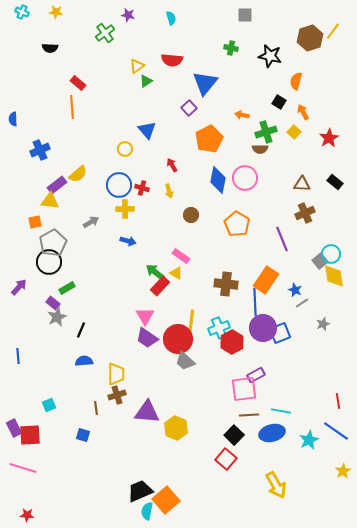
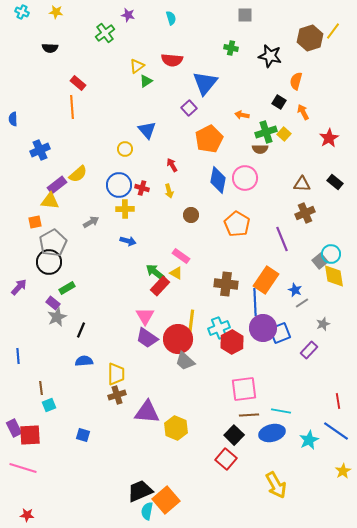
yellow square at (294, 132): moved 10 px left, 2 px down
purple rectangle at (256, 375): moved 53 px right, 25 px up; rotated 18 degrees counterclockwise
brown line at (96, 408): moved 55 px left, 20 px up
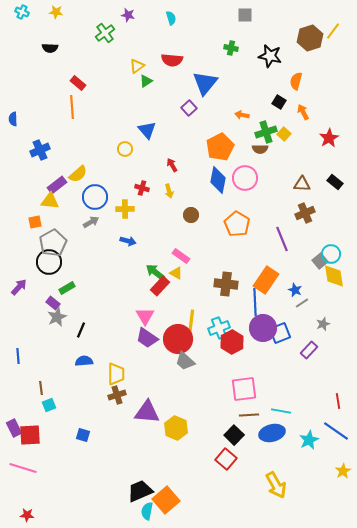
orange pentagon at (209, 139): moved 11 px right, 8 px down
blue circle at (119, 185): moved 24 px left, 12 px down
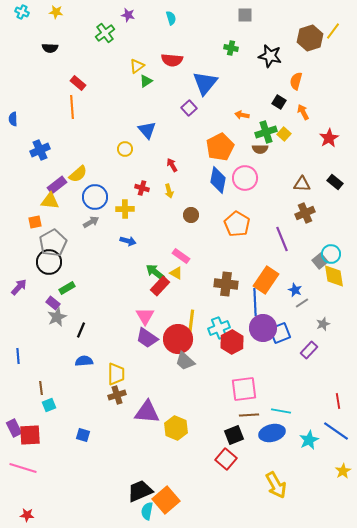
black square at (234, 435): rotated 24 degrees clockwise
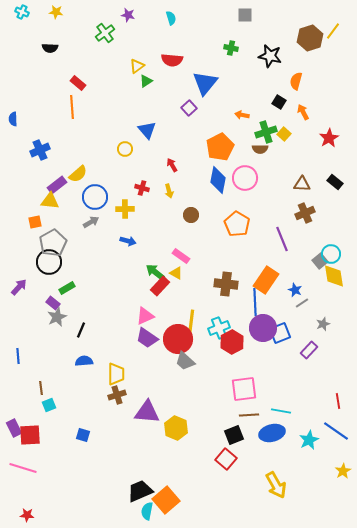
pink triangle at (145, 316): rotated 36 degrees clockwise
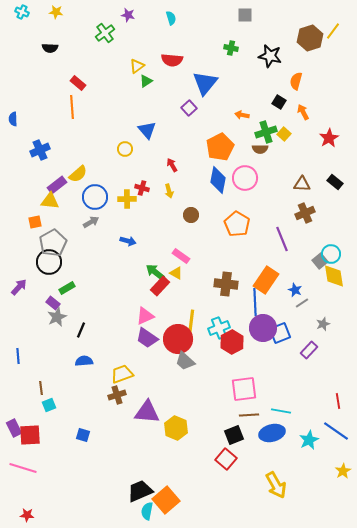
yellow cross at (125, 209): moved 2 px right, 10 px up
yellow trapezoid at (116, 374): moved 6 px right; rotated 110 degrees counterclockwise
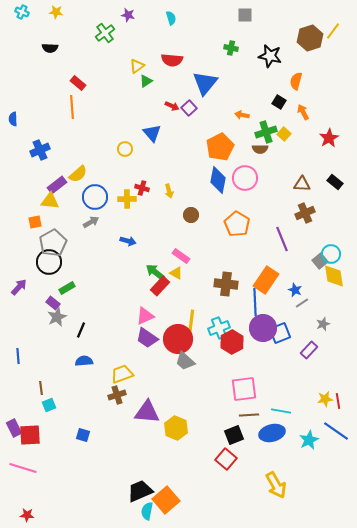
blue triangle at (147, 130): moved 5 px right, 3 px down
red arrow at (172, 165): moved 59 px up; rotated 144 degrees clockwise
yellow star at (343, 471): moved 18 px left, 72 px up; rotated 21 degrees clockwise
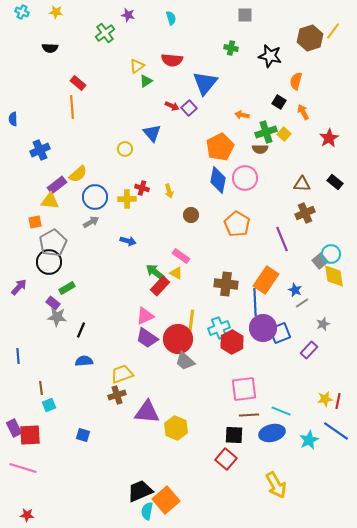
gray star at (57, 317): rotated 30 degrees clockwise
red line at (338, 401): rotated 21 degrees clockwise
cyan line at (281, 411): rotated 12 degrees clockwise
black square at (234, 435): rotated 24 degrees clockwise
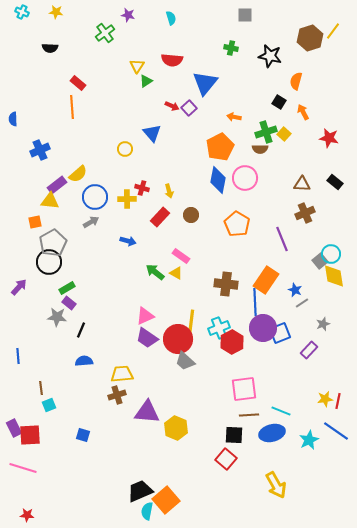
yellow triangle at (137, 66): rotated 21 degrees counterclockwise
orange arrow at (242, 115): moved 8 px left, 2 px down
red star at (329, 138): rotated 30 degrees counterclockwise
red rectangle at (160, 286): moved 69 px up
purple rectangle at (53, 303): moved 16 px right
yellow trapezoid at (122, 374): rotated 15 degrees clockwise
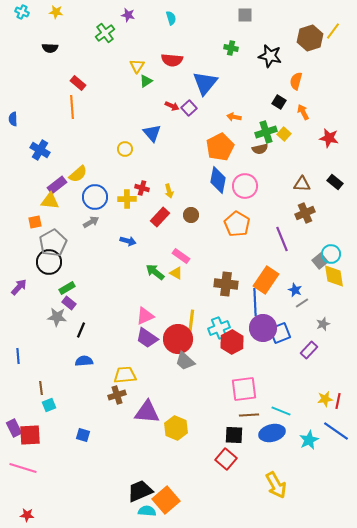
brown semicircle at (260, 149): rotated 14 degrees counterclockwise
blue cross at (40, 150): rotated 36 degrees counterclockwise
pink circle at (245, 178): moved 8 px down
yellow trapezoid at (122, 374): moved 3 px right, 1 px down
cyan semicircle at (147, 511): rotated 84 degrees clockwise
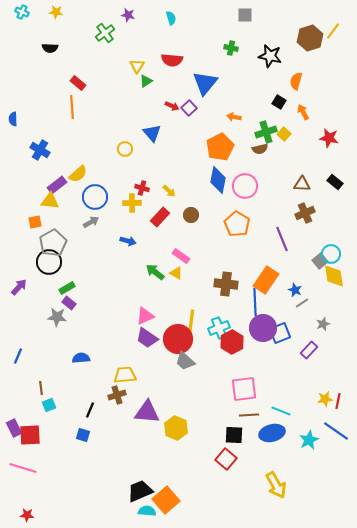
yellow arrow at (169, 191): rotated 32 degrees counterclockwise
yellow cross at (127, 199): moved 5 px right, 4 px down
black line at (81, 330): moved 9 px right, 80 px down
blue line at (18, 356): rotated 28 degrees clockwise
blue semicircle at (84, 361): moved 3 px left, 3 px up
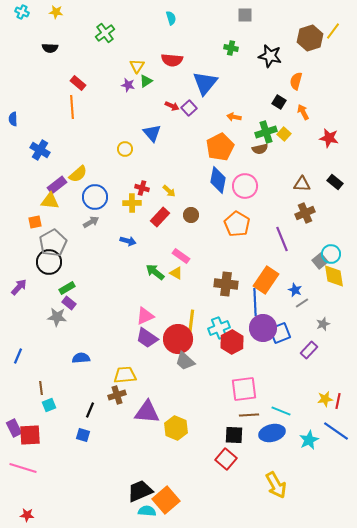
purple star at (128, 15): moved 70 px down
